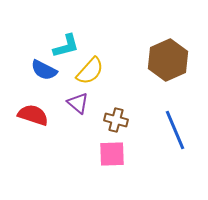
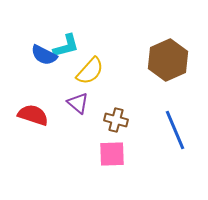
blue semicircle: moved 15 px up
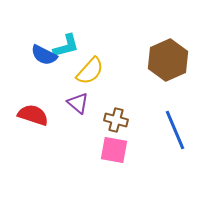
pink square: moved 2 px right, 4 px up; rotated 12 degrees clockwise
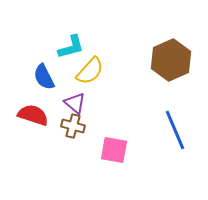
cyan L-shape: moved 5 px right, 1 px down
blue semicircle: moved 22 px down; rotated 36 degrees clockwise
brown hexagon: moved 3 px right
purple triangle: moved 3 px left
brown cross: moved 43 px left, 6 px down
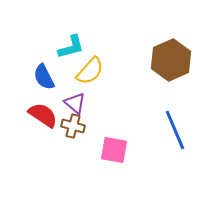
red semicircle: moved 10 px right; rotated 16 degrees clockwise
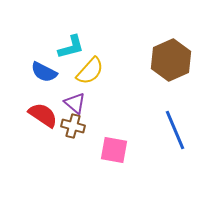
blue semicircle: moved 5 px up; rotated 36 degrees counterclockwise
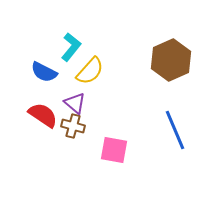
cyan L-shape: rotated 36 degrees counterclockwise
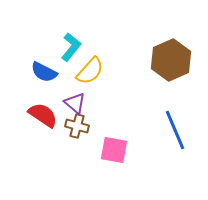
brown cross: moved 4 px right
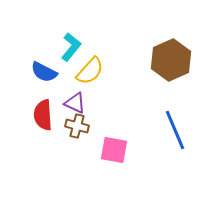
purple triangle: rotated 15 degrees counterclockwise
red semicircle: rotated 128 degrees counterclockwise
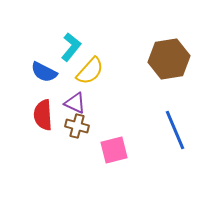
brown hexagon: moved 2 px left, 1 px up; rotated 15 degrees clockwise
pink square: rotated 24 degrees counterclockwise
